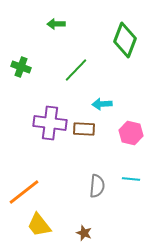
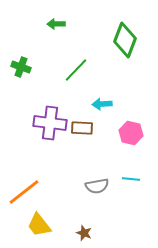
brown rectangle: moved 2 px left, 1 px up
gray semicircle: rotated 75 degrees clockwise
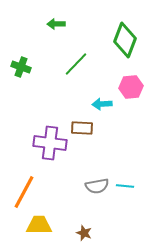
green line: moved 6 px up
purple cross: moved 20 px down
pink hexagon: moved 46 px up; rotated 20 degrees counterclockwise
cyan line: moved 6 px left, 7 px down
orange line: rotated 24 degrees counterclockwise
yellow trapezoid: rotated 128 degrees clockwise
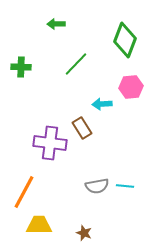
green cross: rotated 18 degrees counterclockwise
brown rectangle: rotated 55 degrees clockwise
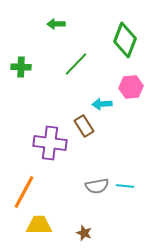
brown rectangle: moved 2 px right, 2 px up
